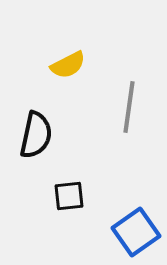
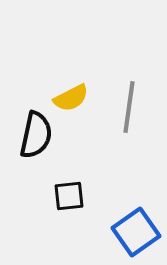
yellow semicircle: moved 3 px right, 33 px down
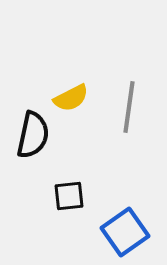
black semicircle: moved 3 px left
blue square: moved 11 px left
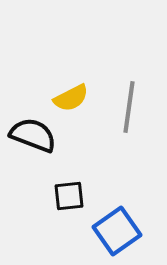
black semicircle: rotated 81 degrees counterclockwise
blue square: moved 8 px left, 1 px up
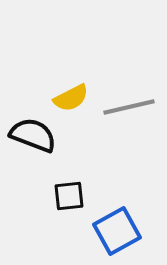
gray line: rotated 69 degrees clockwise
blue square: rotated 6 degrees clockwise
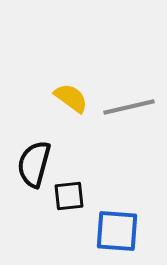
yellow semicircle: rotated 117 degrees counterclockwise
black semicircle: moved 1 px right, 29 px down; rotated 96 degrees counterclockwise
blue square: rotated 33 degrees clockwise
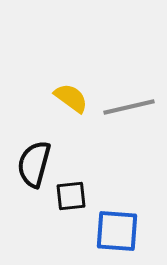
black square: moved 2 px right
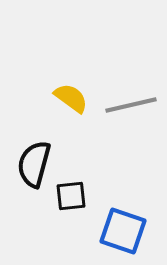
gray line: moved 2 px right, 2 px up
blue square: moved 6 px right; rotated 15 degrees clockwise
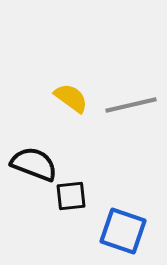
black semicircle: rotated 96 degrees clockwise
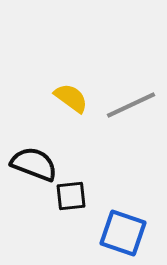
gray line: rotated 12 degrees counterclockwise
blue square: moved 2 px down
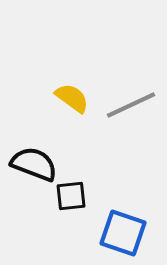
yellow semicircle: moved 1 px right
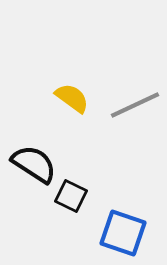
gray line: moved 4 px right
black semicircle: rotated 12 degrees clockwise
black square: rotated 32 degrees clockwise
